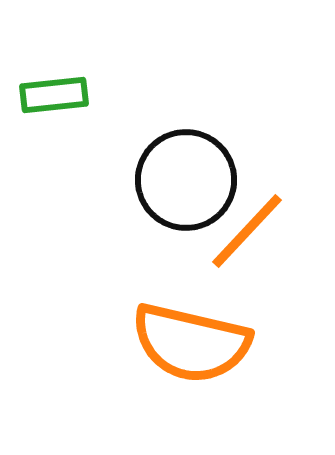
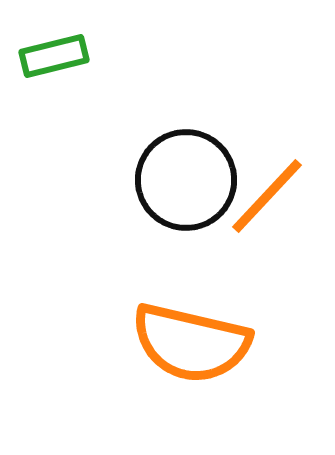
green rectangle: moved 39 px up; rotated 8 degrees counterclockwise
orange line: moved 20 px right, 35 px up
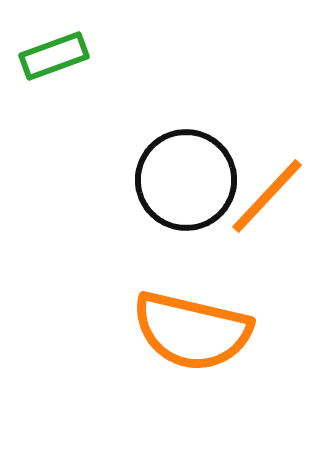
green rectangle: rotated 6 degrees counterclockwise
orange semicircle: moved 1 px right, 12 px up
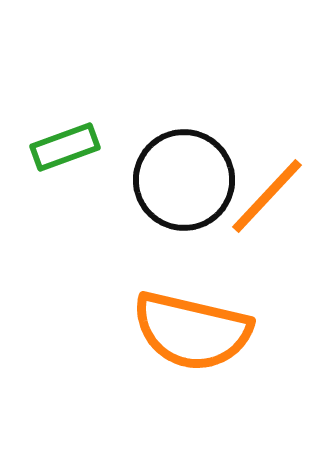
green rectangle: moved 11 px right, 91 px down
black circle: moved 2 px left
